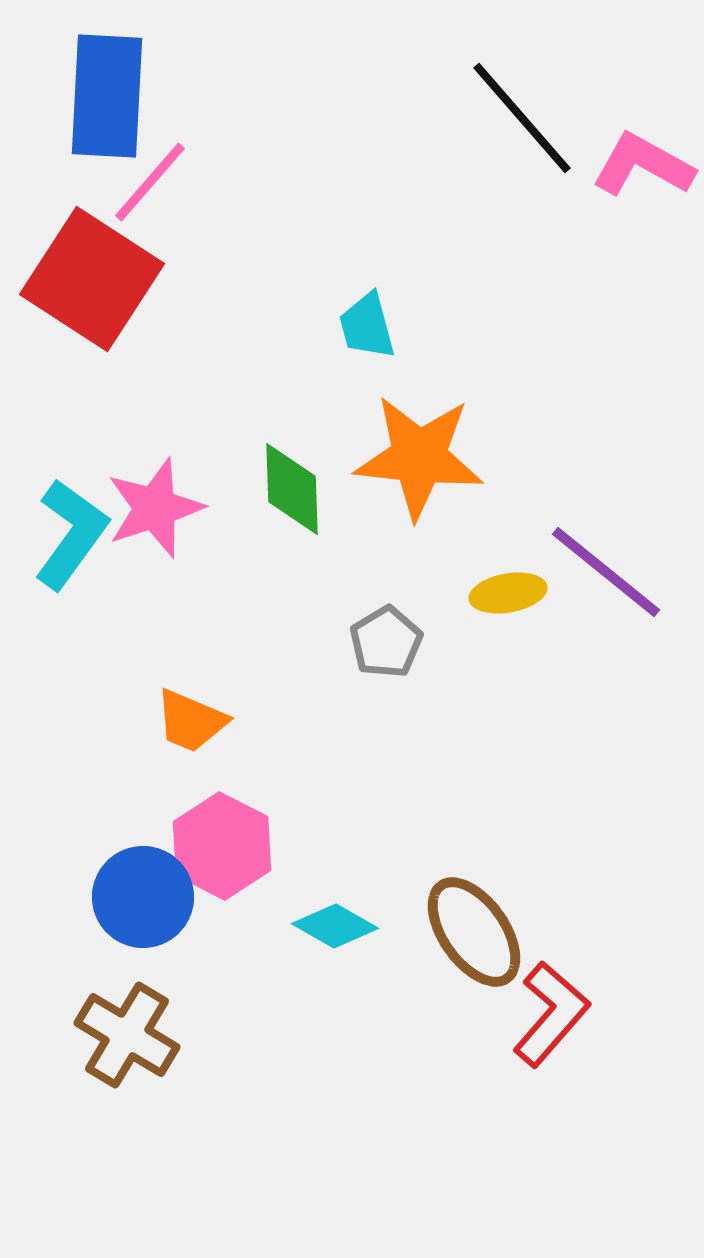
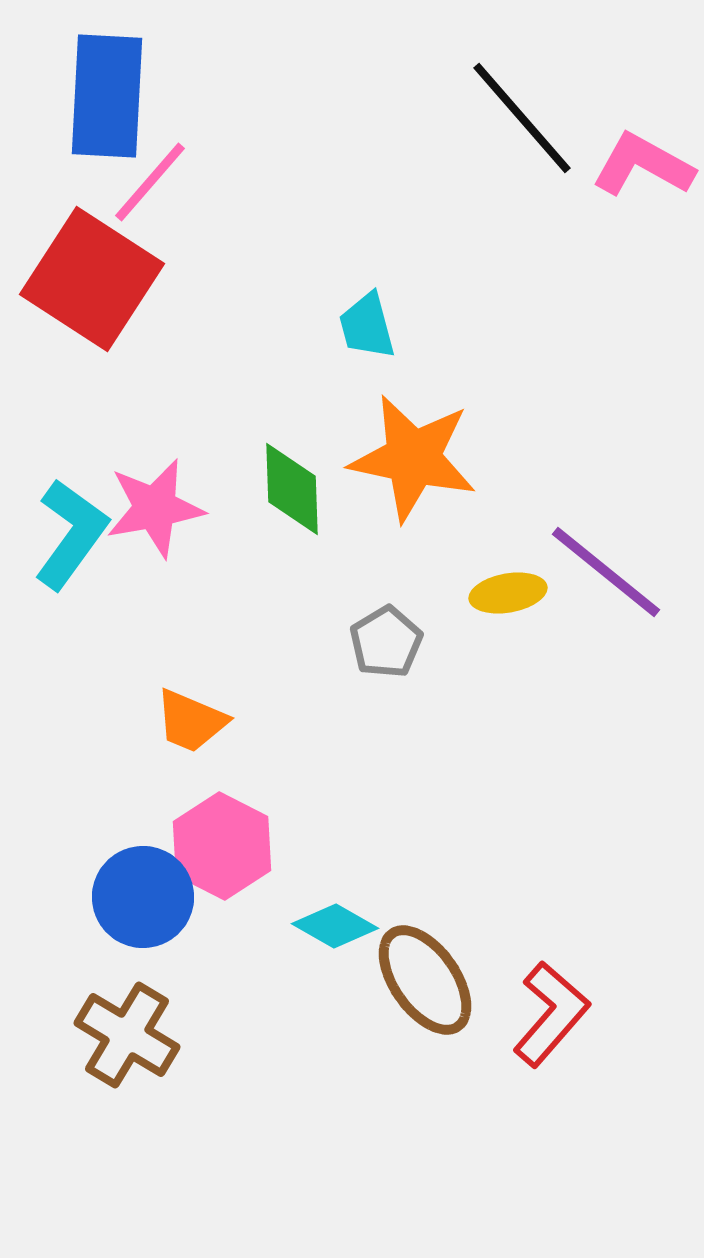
orange star: moved 6 px left, 1 px down; rotated 6 degrees clockwise
pink star: rotated 8 degrees clockwise
brown ellipse: moved 49 px left, 48 px down
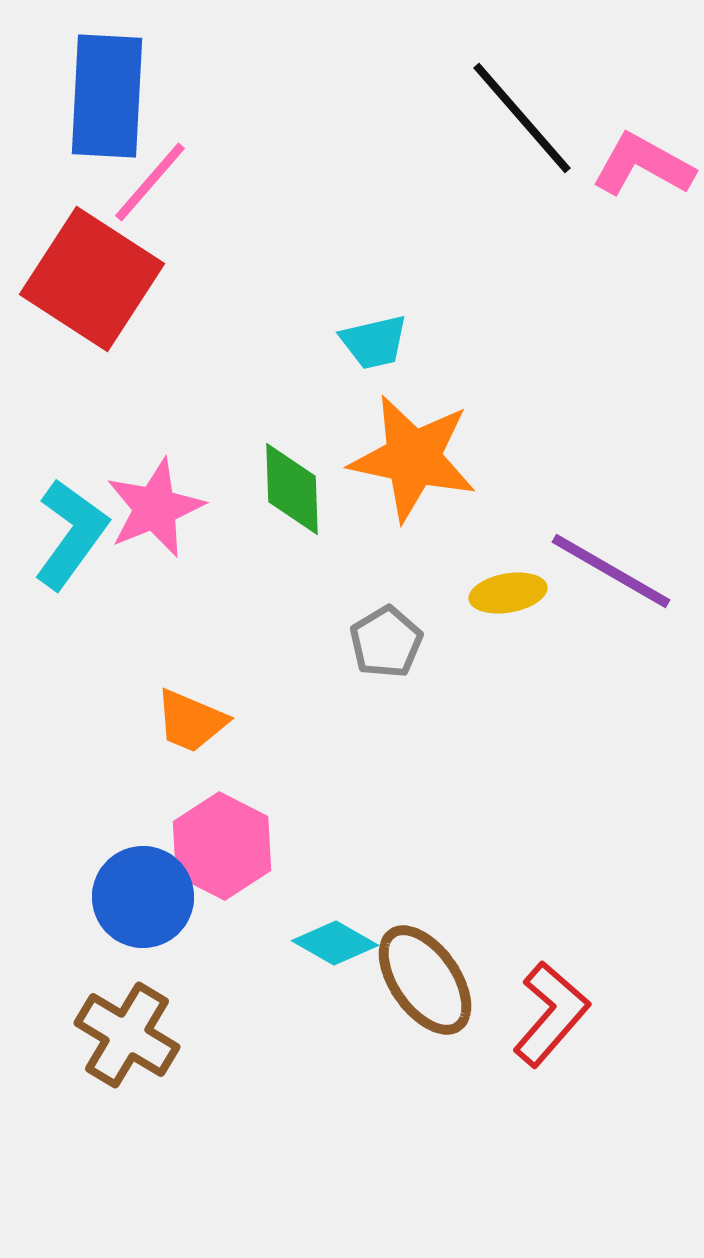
cyan trapezoid: moved 7 px right, 16 px down; rotated 88 degrees counterclockwise
pink star: rotated 12 degrees counterclockwise
purple line: moved 5 px right, 1 px up; rotated 9 degrees counterclockwise
cyan diamond: moved 17 px down
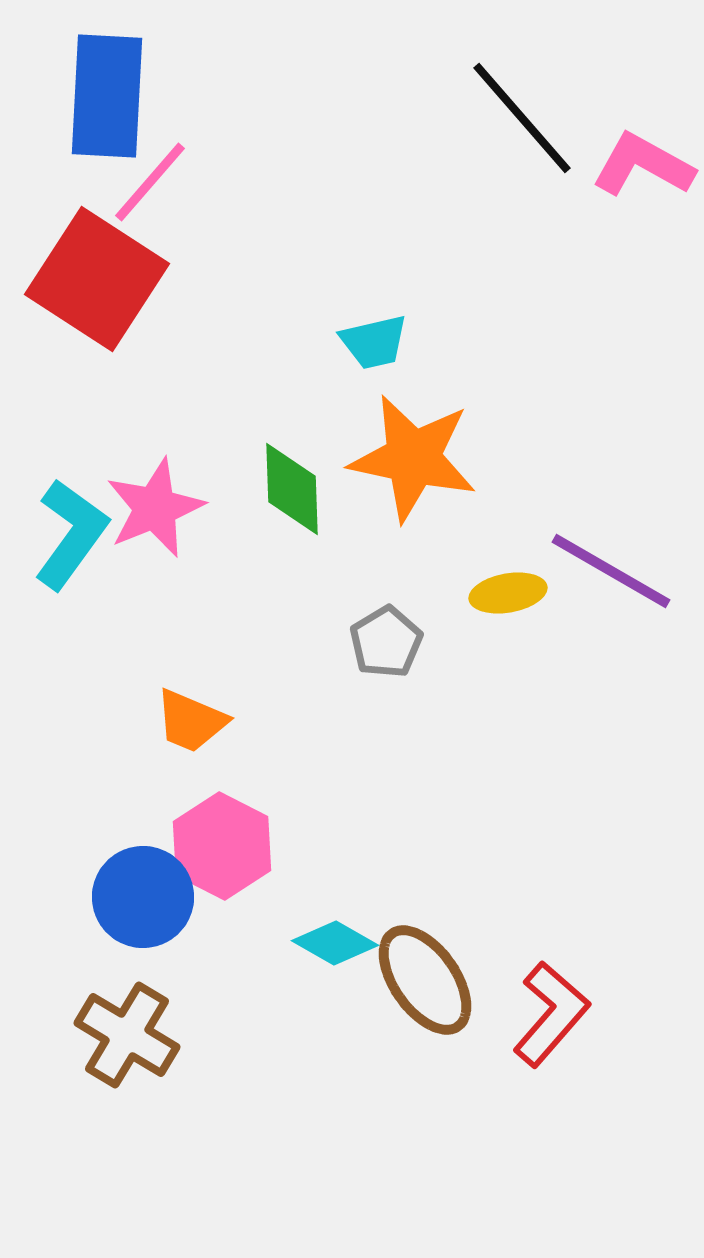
red square: moved 5 px right
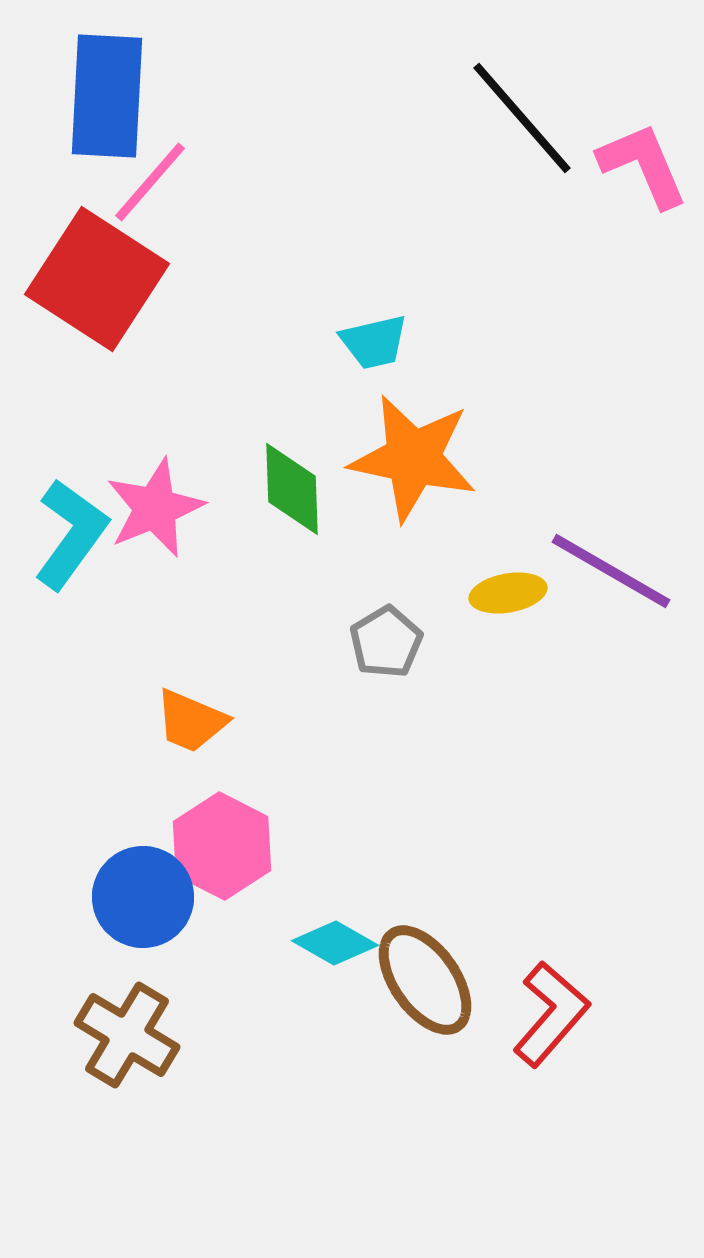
pink L-shape: rotated 38 degrees clockwise
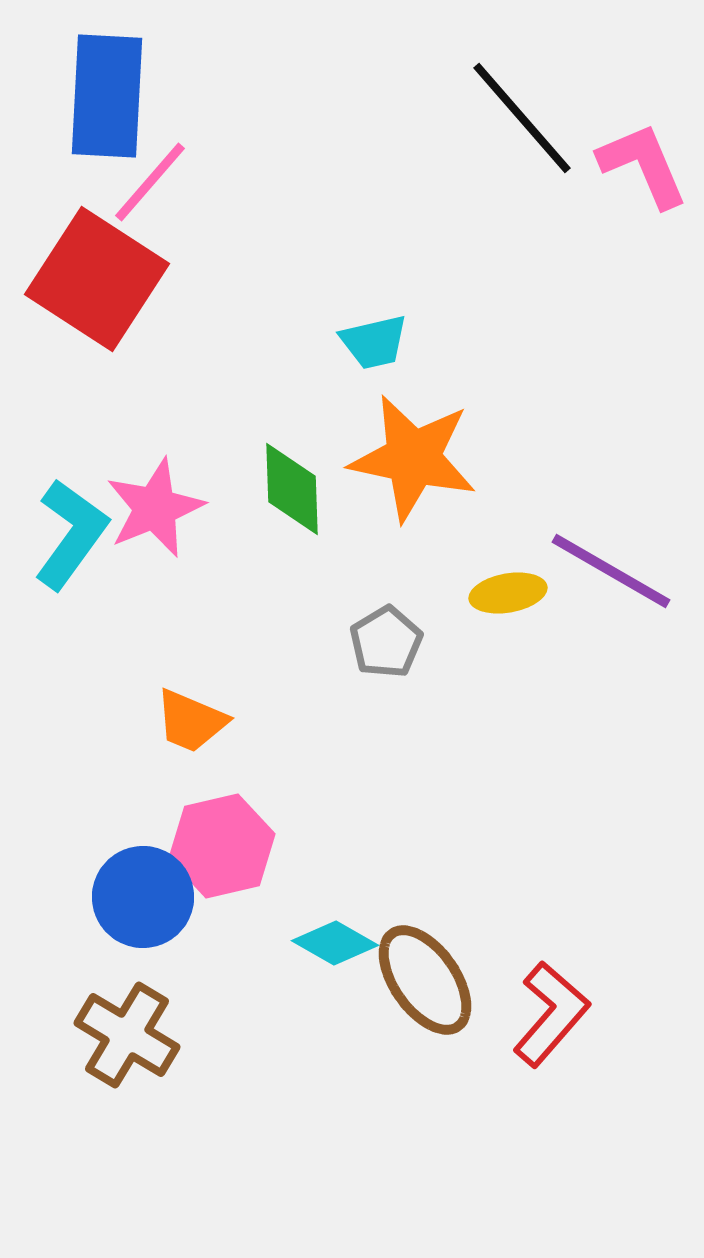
pink hexagon: rotated 20 degrees clockwise
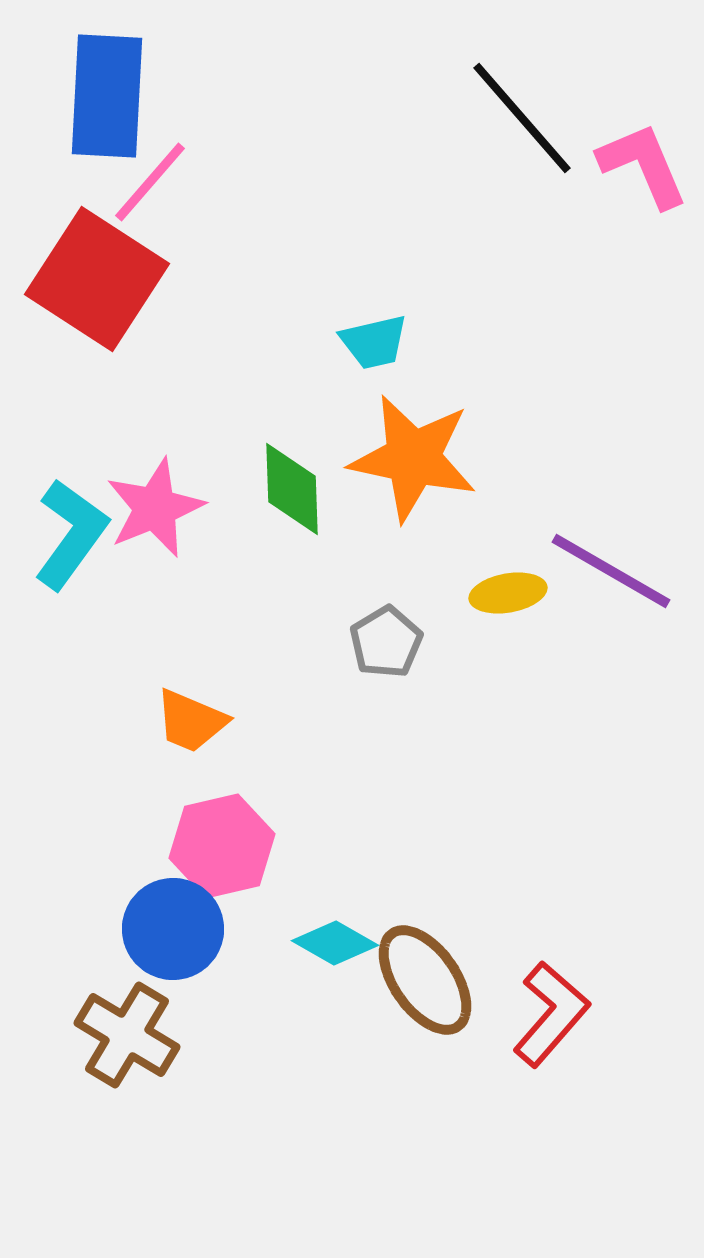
blue circle: moved 30 px right, 32 px down
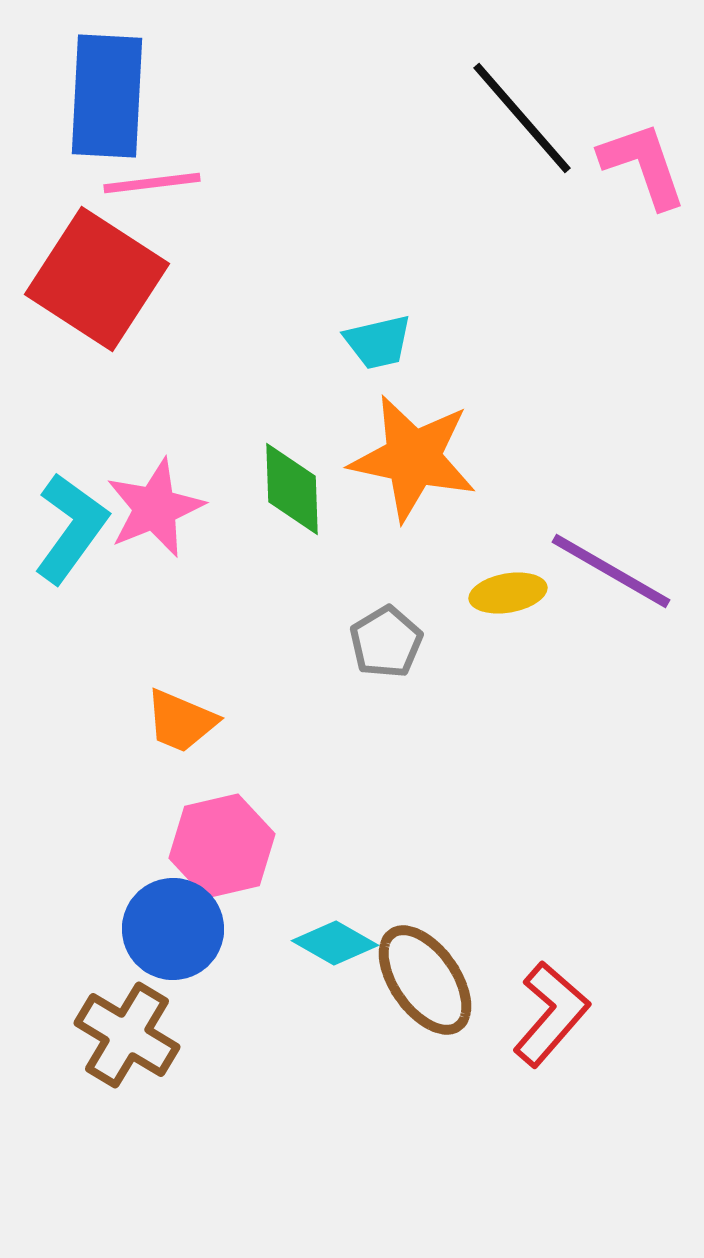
pink L-shape: rotated 4 degrees clockwise
pink line: moved 2 px right, 1 px down; rotated 42 degrees clockwise
cyan trapezoid: moved 4 px right
cyan L-shape: moved 6 px up
orange trapezoid: moved 10 px left
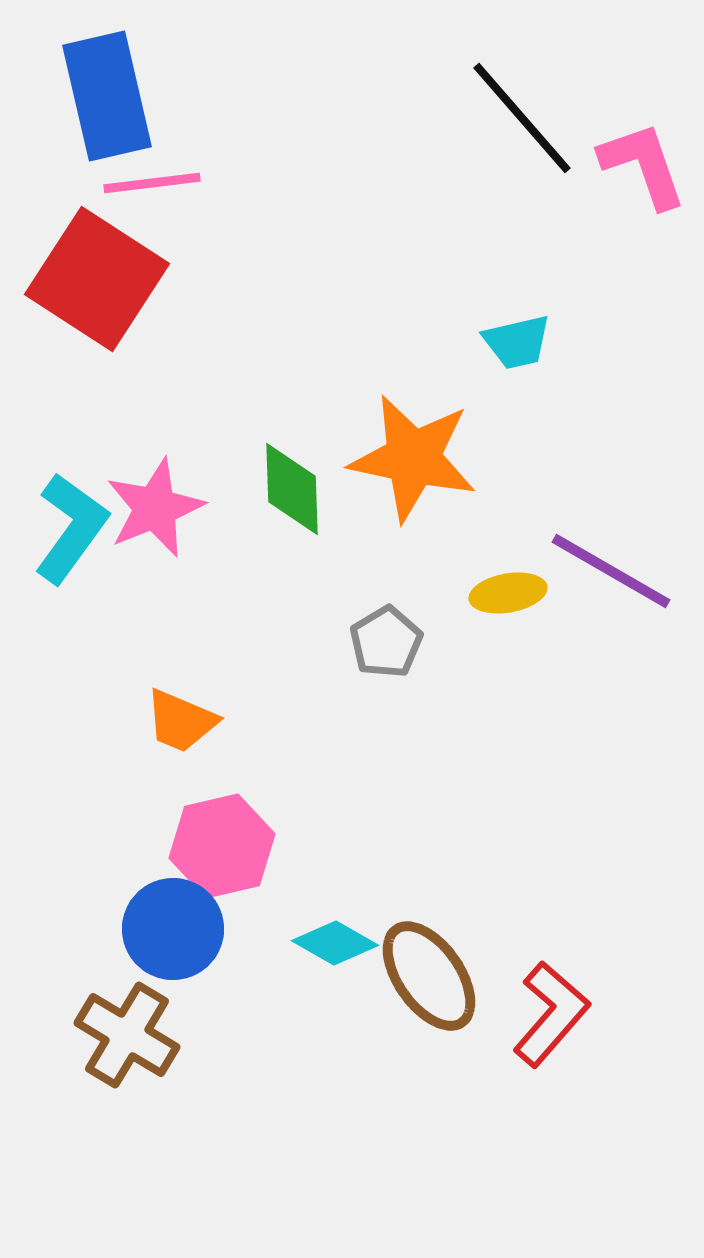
blue rectangle: rotated 16 degrees counterclockwise
cyan trapezoid: moved 139 px right
brown ellipse: moved 4 px right, 4 px up
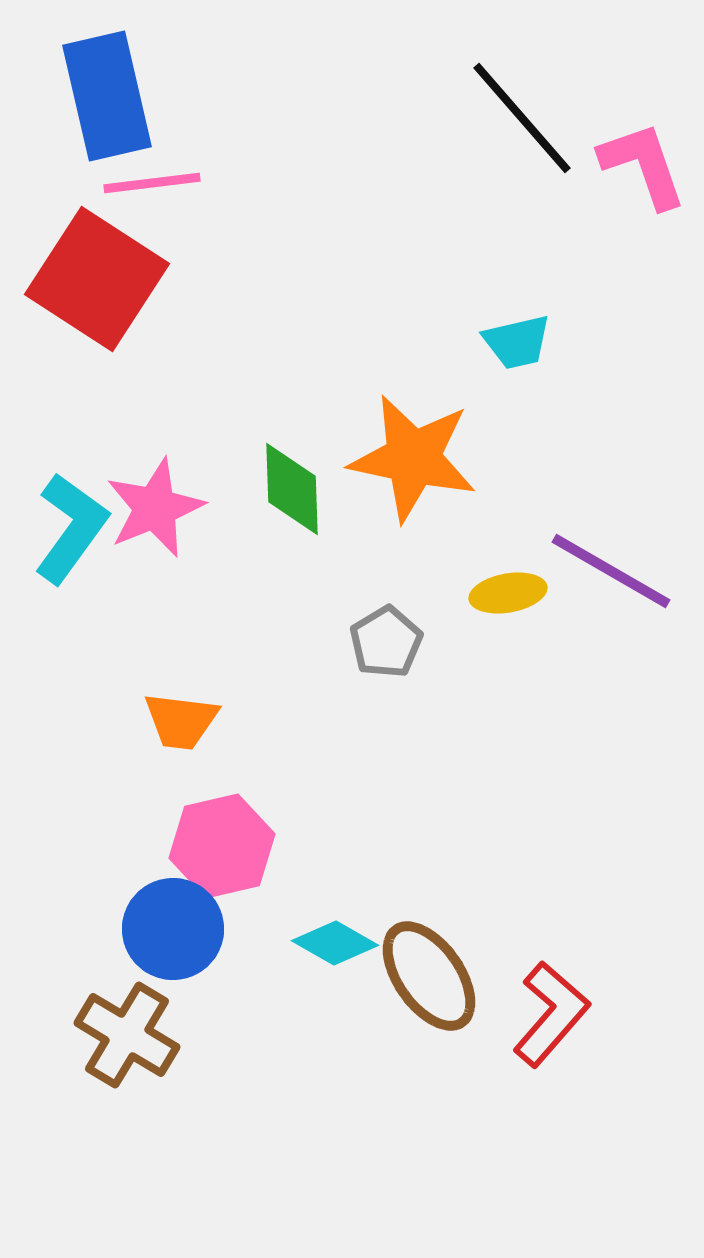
orange trapezoid: rotated 16 degrees counterclockwise
